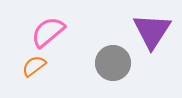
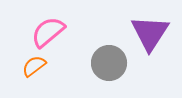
purple triangle: moved 2 px left, 2 px down
gray circle: moved 4 px left
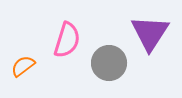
pink semicircle: moved 19 px right, 8 px down; rotated 147 degrees clockwise
orange semicircle: moved 11 px left
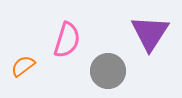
gray circle: moved 1 px left, 8 px down
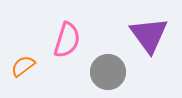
purple triangle: moved 1 px left, 2 px down; rotated 9 degrees counterclockwise
gray circle: moved 1 px down
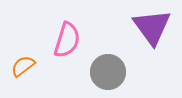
purple triangle: moved 3 px right, 8 px up
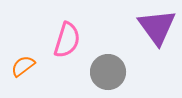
purple triangle: moved 5 px right
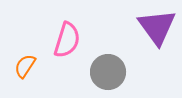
orange semicircle: moved 2 px right; rotated 20 degrees counterclockwise
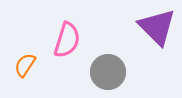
purple triangle: rotated 9 degrees counterclockwise
orange semicircle: moved 1 px up
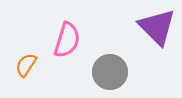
orange semicircle: moved 1 px right
gray circle: moved 2 px right
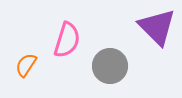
gray circle: moved 6 px up
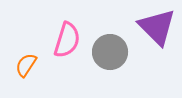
gray circle: moved 14 px up
